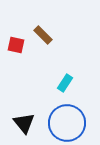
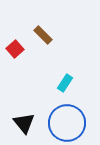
red square: moved 1 px left, 4 px down; rotated 36 degrees clockwise
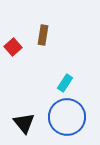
brown rectangle: rotated 54 degrees clockwise
red square: moved 2 px left, 2 px up
blue circle: moved 6 px up
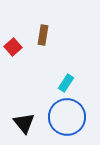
cyan rectangle: moved 1 px right
